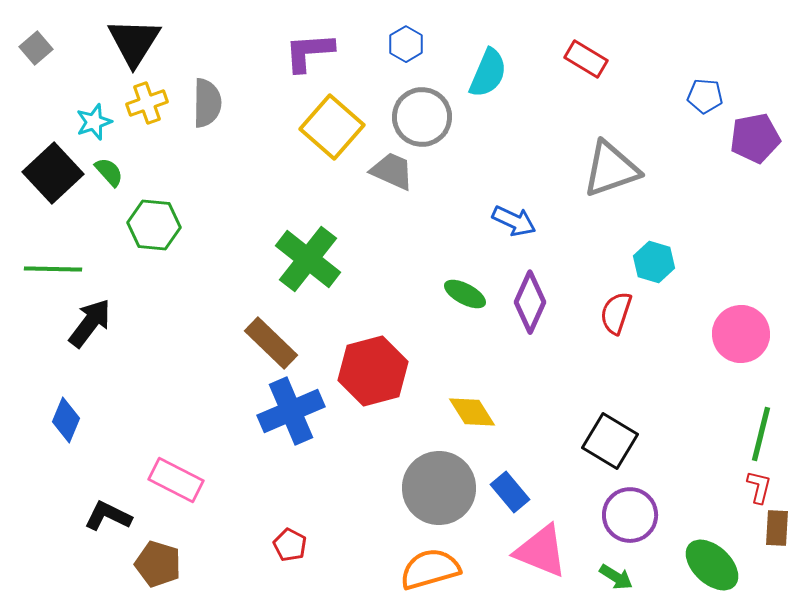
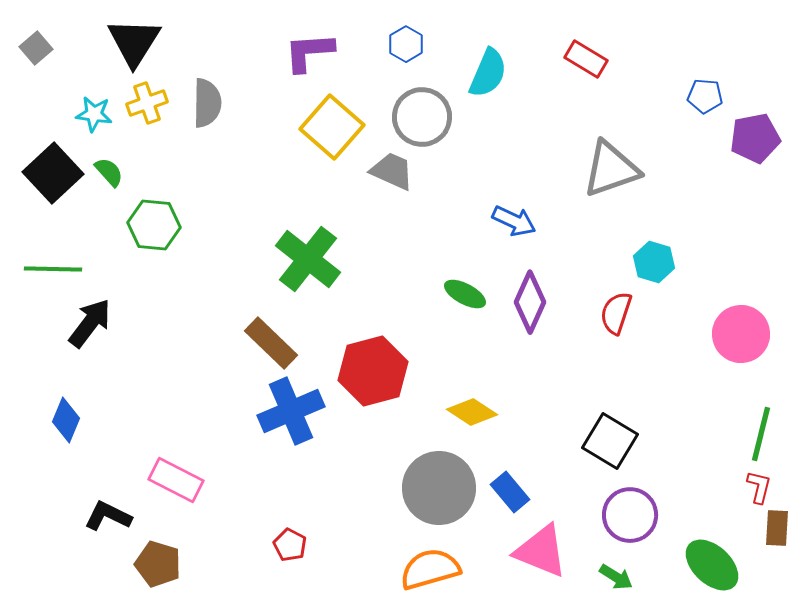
cyan star at (94, 122): moved 8 px up; rotated 27 degrees clockwise
yellow diamond at (472, 412): rotated 24 degrees counterclockwise
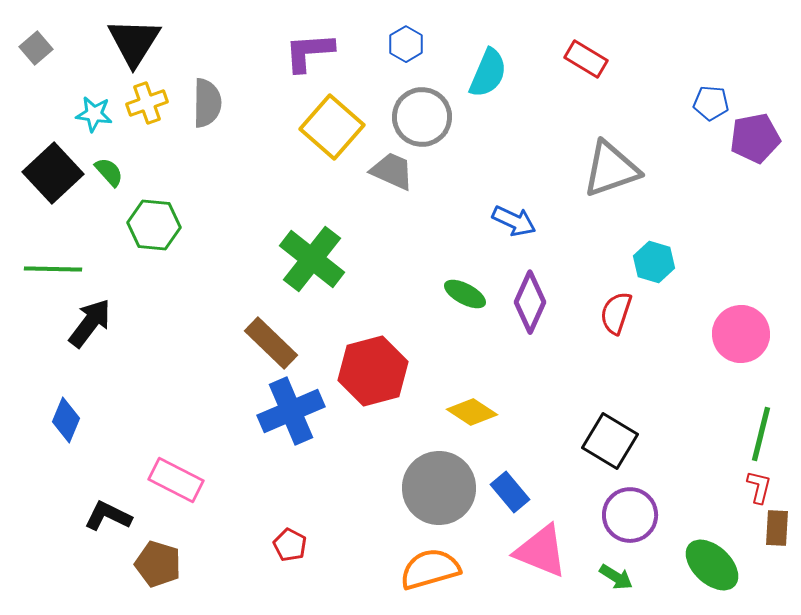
blue pentagon at (705, 96): moved 6 px right, 7 px down
green cross at (308, 259): moved 4 px right
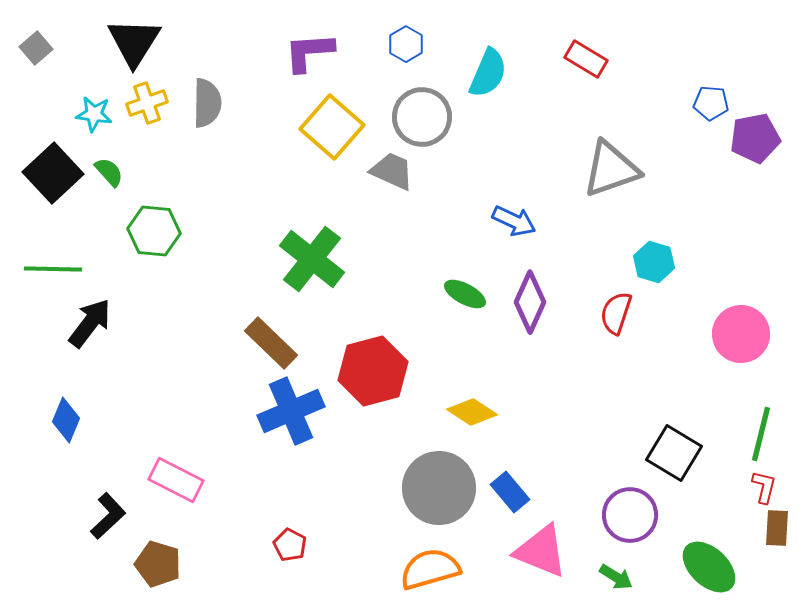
green hexagon at (154, 225): moved 6 px down
black square at (610, 441): moved 64 px right, 12 px down
red L-shape at (759, 487): moved 5 px right
black L-shape at (108, 516): rotated 111 degrees clockwise
green ellipse at (712, 565): moved 3 px left, 2 px down
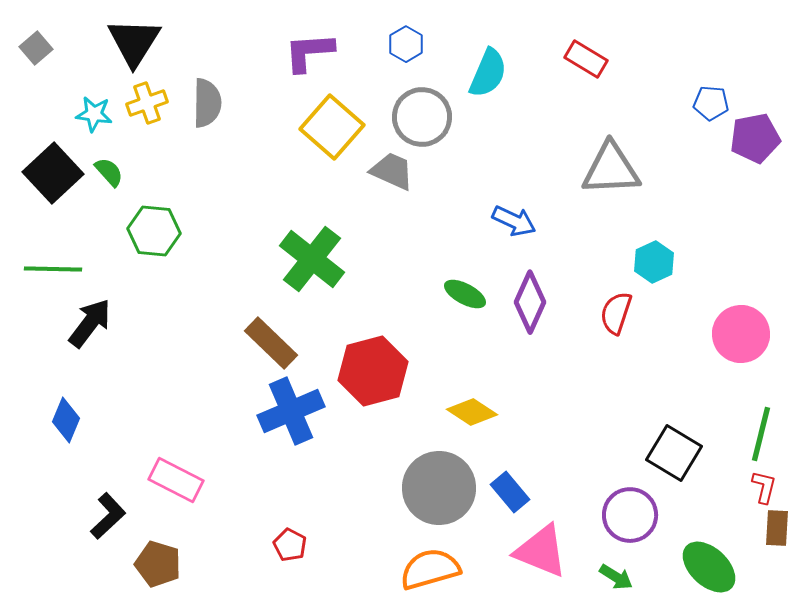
gray triangle at (611, 169): rotated 16 degrees clockwise
cyan hexagon at (654, 262): rotated 18 degrees clockwise
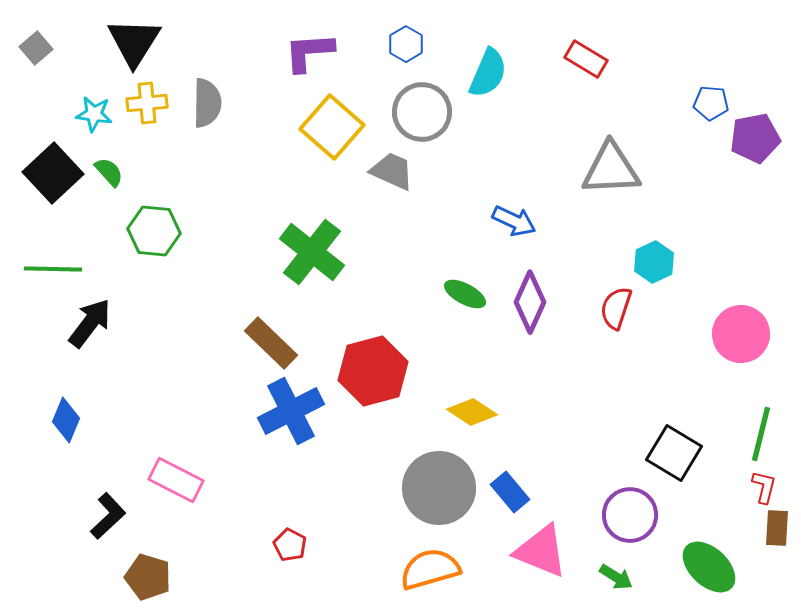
yellow cross at (147, 103): rotated 15 degrees clockwise
gray circle at (422, 117): moved 5 px up
green cross at (312, 259): moved 7 px up
red semicircle at (616, 313): moved 5 px up
blue cross at (291, 411): rotated 4 degrees counterclockwise
brown pentagon at (158, 564): moved 10 px left, 13 px down
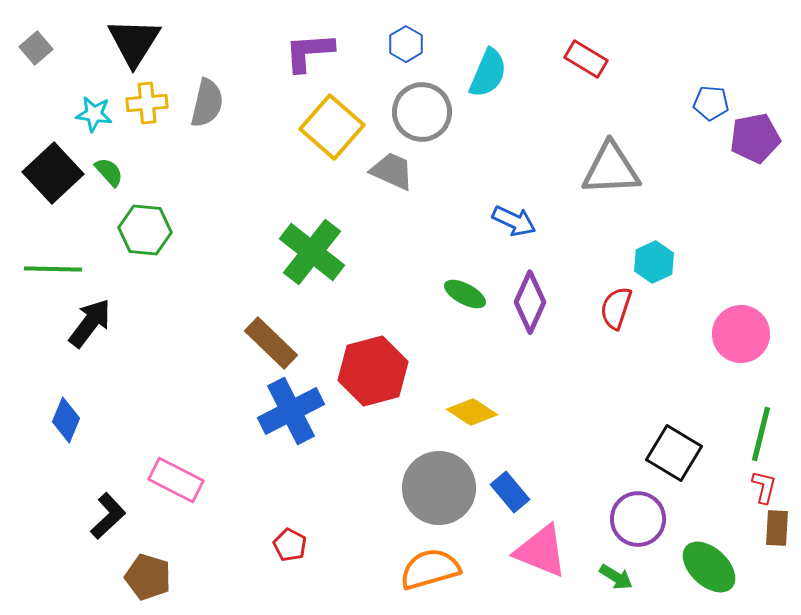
gray semicircle at (207, 103): rotated 12 degrees clockwise
green hexagon at (154, 231): moved 9 px left, 1 px up
purple circle at (630, 515): moved 8 px right, 4 px down
